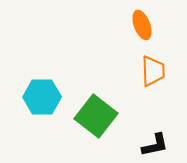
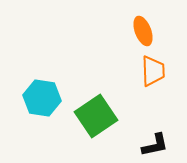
orange ellipse: moved 1 px right, 6 px down
cyan hexagon: moved 1 px down; rotated 9 degrees clockwise
green square: rotated 18 degrees clockwise
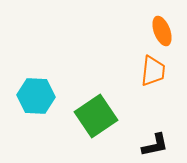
orange ellipse: moved 19 px right
orange trapezoid: rotated 8 degrees clockwise
cyan hexagon: moved 6 px left, 2 px up; rotated 6 degrees counterclockwise
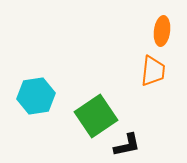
orange ellipse: rotated 28 degrees clockwise
cyan hexagon: rotated 12 degrees counterclockwise
black L-shape: moved 28 px left
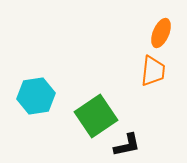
orange ellipse: moved 1 px left, 2 px down; rotated 16 degrees clockwise
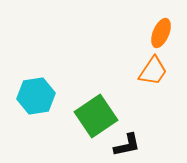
orange trapezoid: rotated 28 degrees clockwise
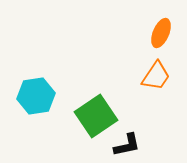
orange trapezoid: moved 3 px right, 5 px down
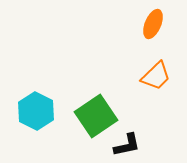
orange ellipse: moved 8 px left, 9 px up
orange trapezoid: rotated 12 degrees clockwise
cyan hexagon: moved 15 px down; rotated 24 degrees counterclockwise
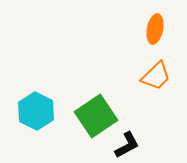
orange ellipse: moved 2 px right, 5 px down; rotated 12 degrees counterclockwise
black L-shape: rotated 16 degrees counterclockwise
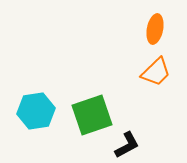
orange trapezoid: moved 4 px up
cyan hexagon: rotated 24 degrees clockwise
green square: moved 4 px left, 1 px up; rotated 15 degrees clockwise
